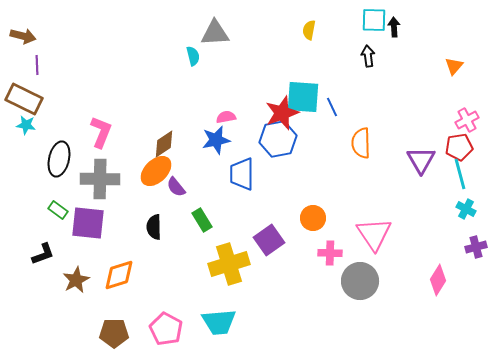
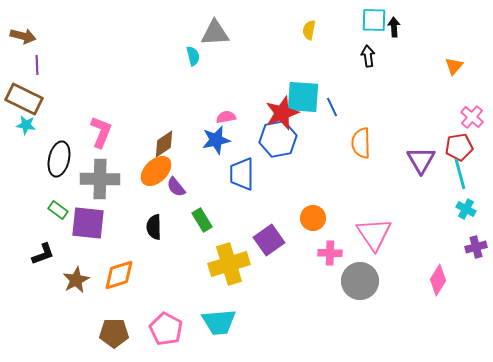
pink cross at (467, 120): moved 5 px right, 3 px up; rotated 20 degrees counterclockwise
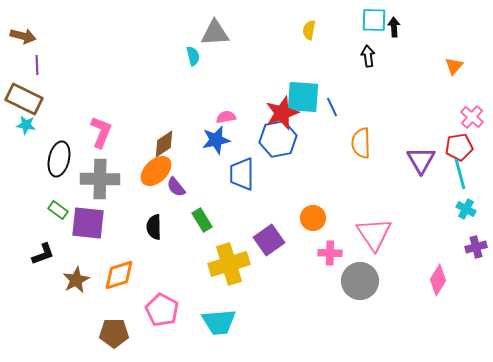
pink pentagon at (166, 329): moved 4 px left, 19 px up
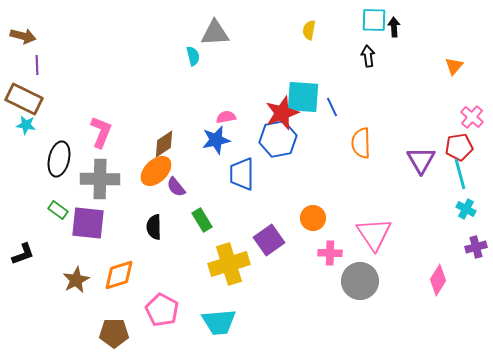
black L-shape at (43, 254): moved 20 px left
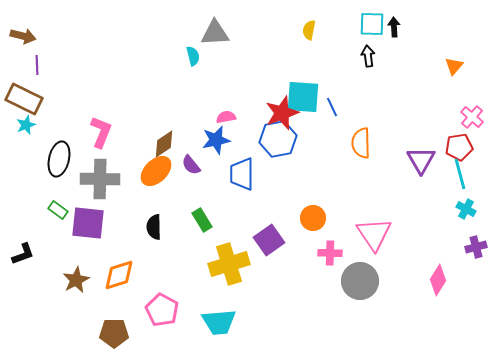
cyan square at (374, 20): moved 2 px left, 4 px down
cyan star at (26, 125): rotated 30 degrees counterclockwise
purple semicircle at (176, 187): moved 15 px right, 22 px up
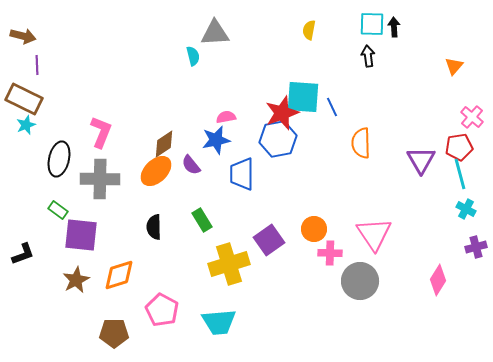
orange circle at (313, 218): moved 1 px right, 11 px down
purple square at (88, 223): moved 7 px left, 12 px down
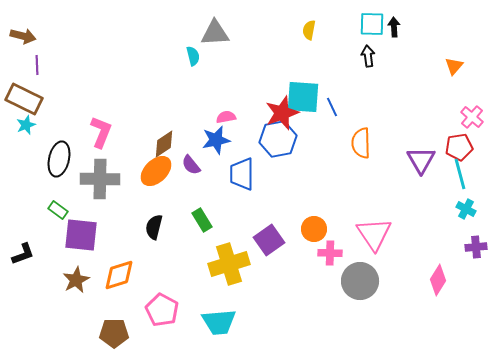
black semicircle at (154, 227): rotated 15 degrees clockwise
purple cross at (476, 247): rotated 10 degrees clockwise
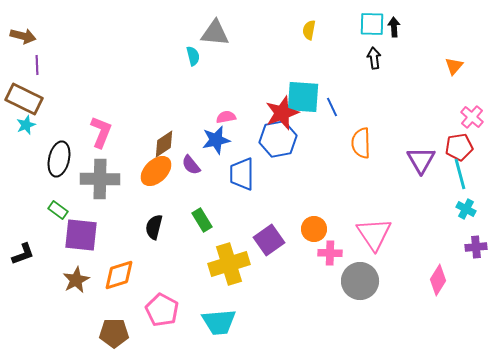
gray triangle at (215, 33): rotated 8 degrees clockwise
black arrow at (368, 56): moved 6 px right, 2 px down
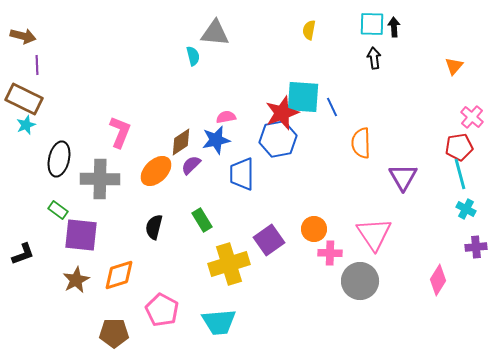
pink L-shape at (101, 132): moved 19 px right
brown diamond at (164, 144): moved 17 px right, 2 px up
purple triangle at (421, 160): moved 18 px left, 17 px down
purple semicircle at (191, 165): rotated 85 degrees clockwise
